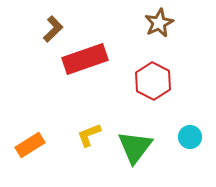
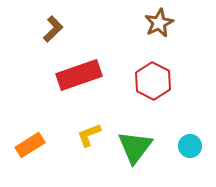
red rectangle: moved 6 px left, 16 px down
cyan circle: moved 9 px down
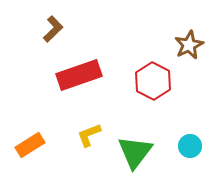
brown star: moved 30 px right, 22 px down
green triangle: moved 5 px down
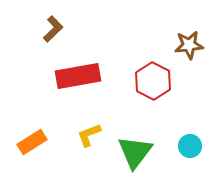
brown star: rotated 20 degrees clockwise
red rectangle: moved 1 px left, 1 px down; rotated 9 degrees clockwise
orange rectangle: moved 2 px right, 3 px up
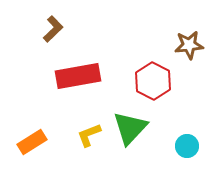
cyan circle: moved 3 px left
green triangle: moved 5 px left, 24 px up; rotated 6 degrees clockwise
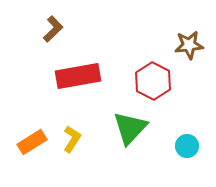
yellow L-shape: moved 17 px left, 4 px down; rotated 144 degrees clockwise
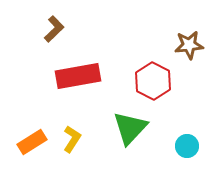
brown L-shape: moved 1 px right
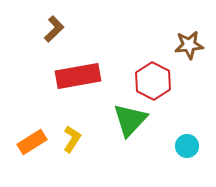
green triangle: moved 8 px up
